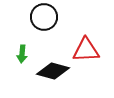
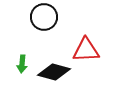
green arrow: moved 10 px down
black diamond: moved 1 px right, 1 px down
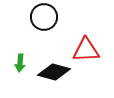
green arrow: moved 2 px left, 1 px up
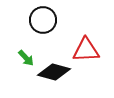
black circle: moved 1 px left, 3 px down
green arrow: moved 6 px right, 5 px up; rotated 48 degrees counterclockwise
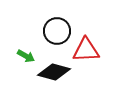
black circle: moved 14 px right, 11 px down
green arrow: moved 2 px up; rotated 18 degrees counterclockwise
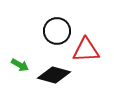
green arrow: moved 6 px left, 9 px down
black diamond: moved 3 px down
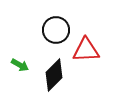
black circle: moved 1 px left, 1 px up
black diamond: rotated 60 degrees counterclockwise
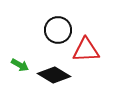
black circle: moved 2 px right
black diamond: rotated 76 degrees clockwise
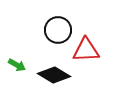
green arrow: moved 3 px left
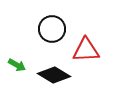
black circle: moved 6 px left, 1 px up
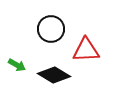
black circle: moved 1 px left
